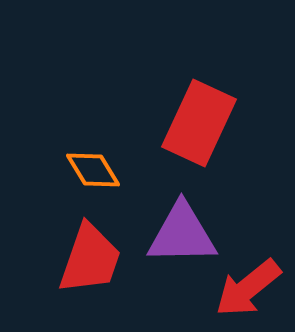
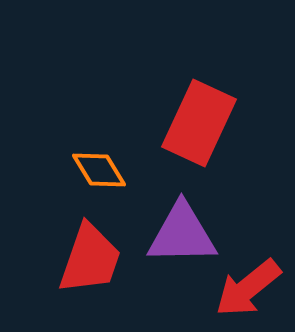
orange diamond: moved 6 px right
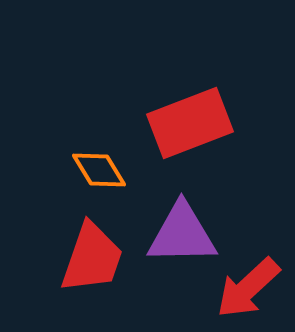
red rectangle: moved 9 px left; rotated 44 degrees clockwise
red trapezoid: moved 2 px right, 1 px up
red arrow: rotated 4 degrees counterclockwise
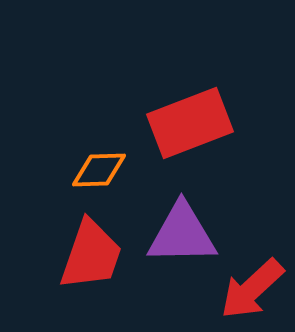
orange diamond: rotated 60 degrees counterclockwise
red trapezoid: moved 1 px left, 3 px up
red arrow: moved 4 px right, 1 px down
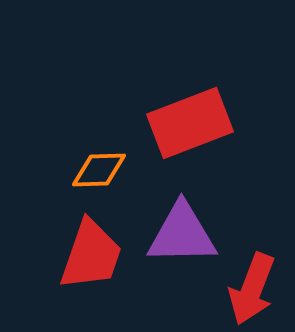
red arrow: rotated 26 degrees counterclockwise
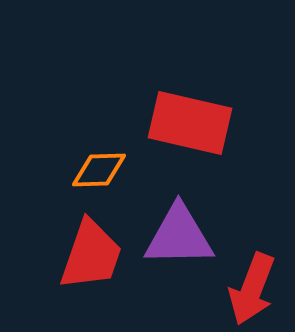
red rectangle: rotated 34 degrees clockwise
purple triangle: moved 3 px left, 2 px down
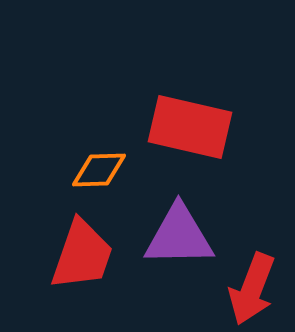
red rectangle: moved 4 px down
red trapezoid: moved 9 px left
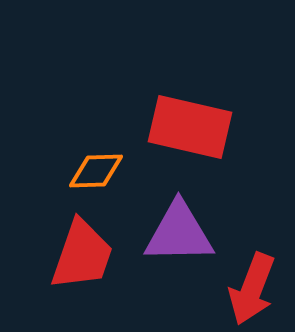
orange diamond: moved 3 px left, 1 px down
purple triangle: moved 3 px up
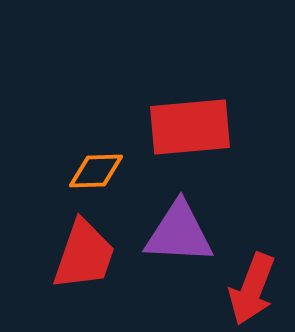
red rectangle: rotated 18 degrees counterclockwise
purple triangle: rotated 4 degrees clockwise
red trapezoid: moved 2 px right
